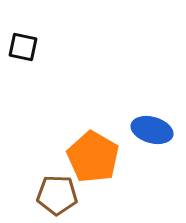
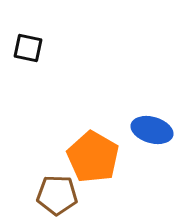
black square: moved 5 px right, 1 px down
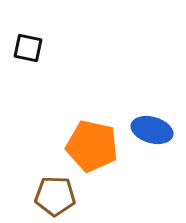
orange pentagon: moved 1 px left, 11 px up; rotated 18 degrees counterclockwise
brown pentagon: moved 2 px left, 1 px down
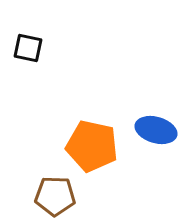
blue ellipse: moved 4 px right
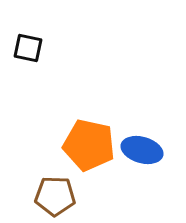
blue ellipse: moved 14 px left, 20 px down
orange pentagon: moved 3 px left, 1 px up
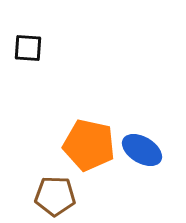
black square: rotated 8 degrees counterclockwise
blue ellipse: rotated 15 degrees clockwise
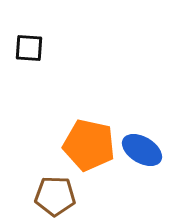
black square: moved 1 px right
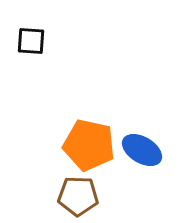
black square: moved 2 px right, 7 px up
brown pentagon: moved 23 px right
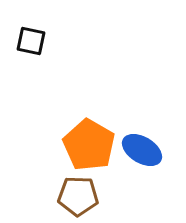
black square: rotated 8 degrees clockwise
orange pentagon: rotated 18 degrees clockwise
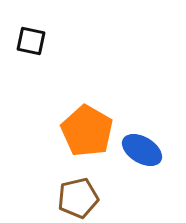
orange pentagon: moved 2 px left, 14 px up
brown pentagon: moved 2 px down; rotated 15 degrees counterclockwise
